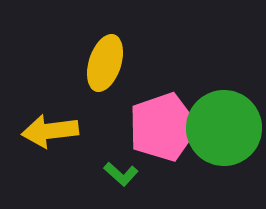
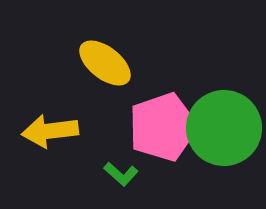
yellow ellipse: rotated 70 degrees counterclockwise
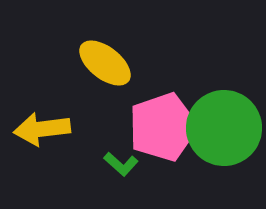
yellow arrow: moved 8 px left, 2 px up
green L-shape: moved 10 px up
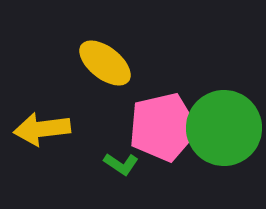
pink pentagon: rotated 6 degrees clockwise
green L-shape: rotated 8 degrees counterclockwise
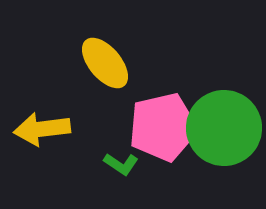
yellow ellipse: rotated 12 degrees clockwise
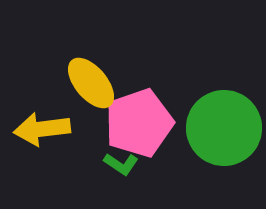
yellow ellipse: moved 14 px left, 20 px down
pink pentagon: moved 24 px left, 4 px up; rotated 6 degrees counterclockwise
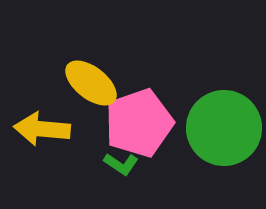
yellow ellipse: rotated 12 degrees counterclockwise
yellow arrow: rotated 12 degrees clockwise
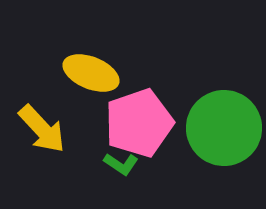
yellow ellipse: moved 10 px up; rotated 16 degrees counterclockwise
yellow arrow: rotated 138 degrees counterclockwise
